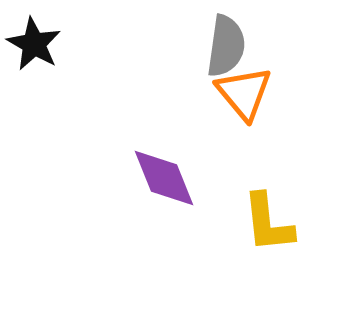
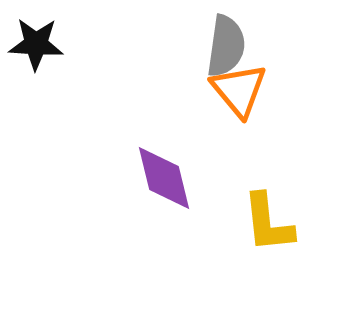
black star: moved 2 px right; rotated 26 degrees counterclockwise
orange triangle: moved 5 px left, 3 px up
purple diamond: rotated 8 degrees clockwise
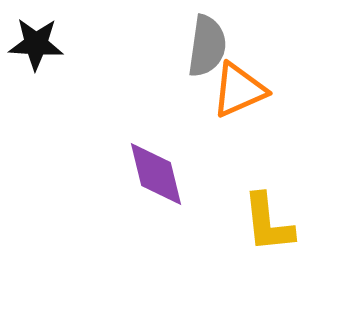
gray semicircle: moved 19 px left
orange triangle: rotated 46 degrees clockwise
purple diamond: moved 8 px left, 4 px up
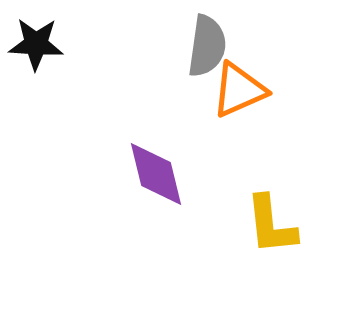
yellow L-shape: moved 3 px right, 2 px down
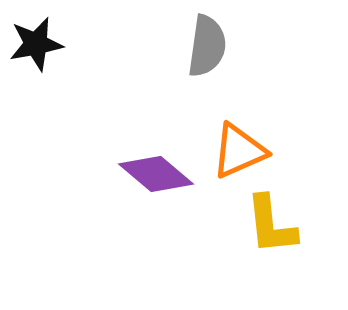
black star: rotated 14 degrees counterclockwise
orange triangle: moved 61 px down
purple diamond: rotated 36 degrees counterclockwise
